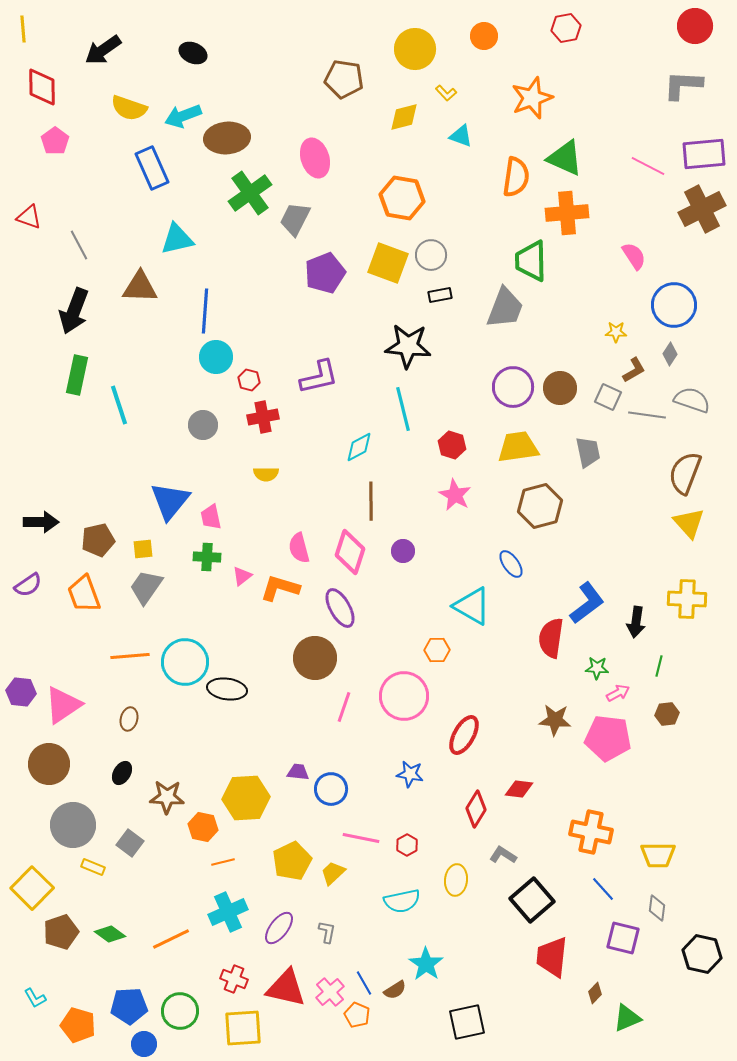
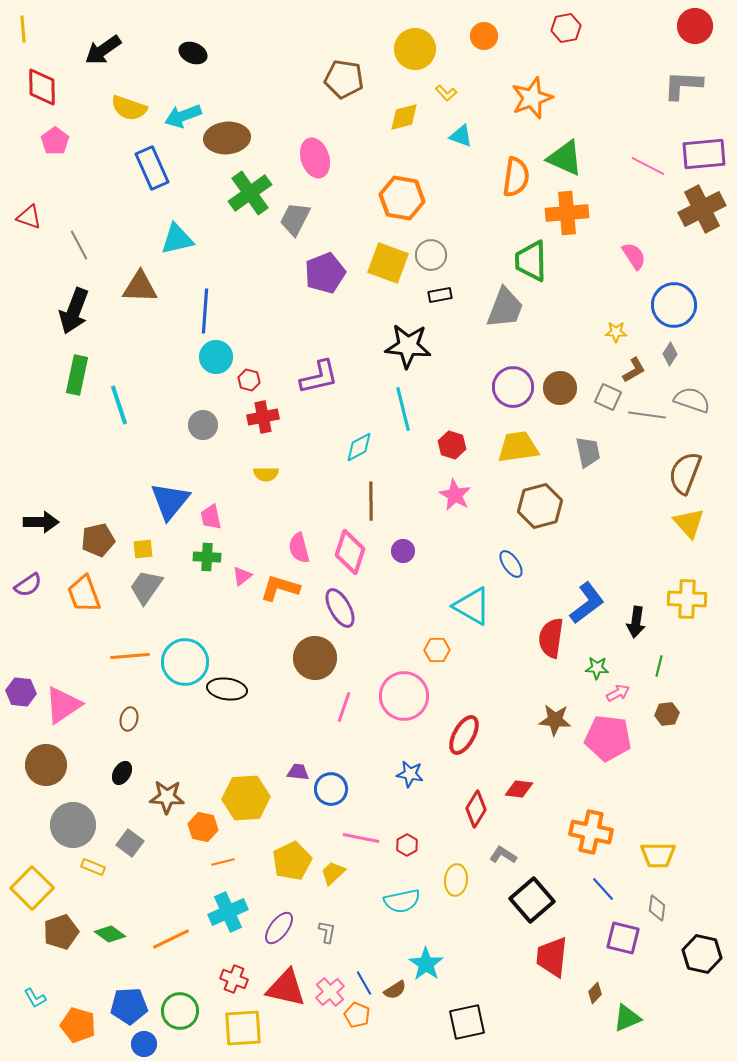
brown circle at (49, 764): moved 3 px left, 1 px down
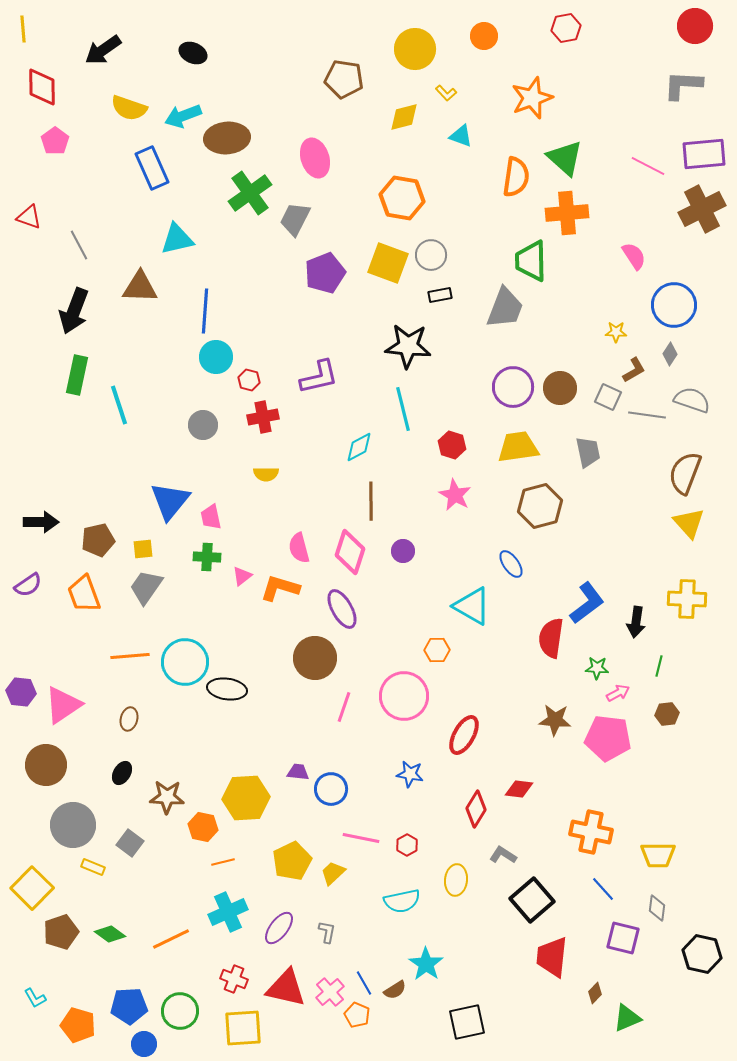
green triangle at (565, 158): rotated 18 degrees clockwise
purple ellipse at (340, 608): moved 2 px right, 1 px down
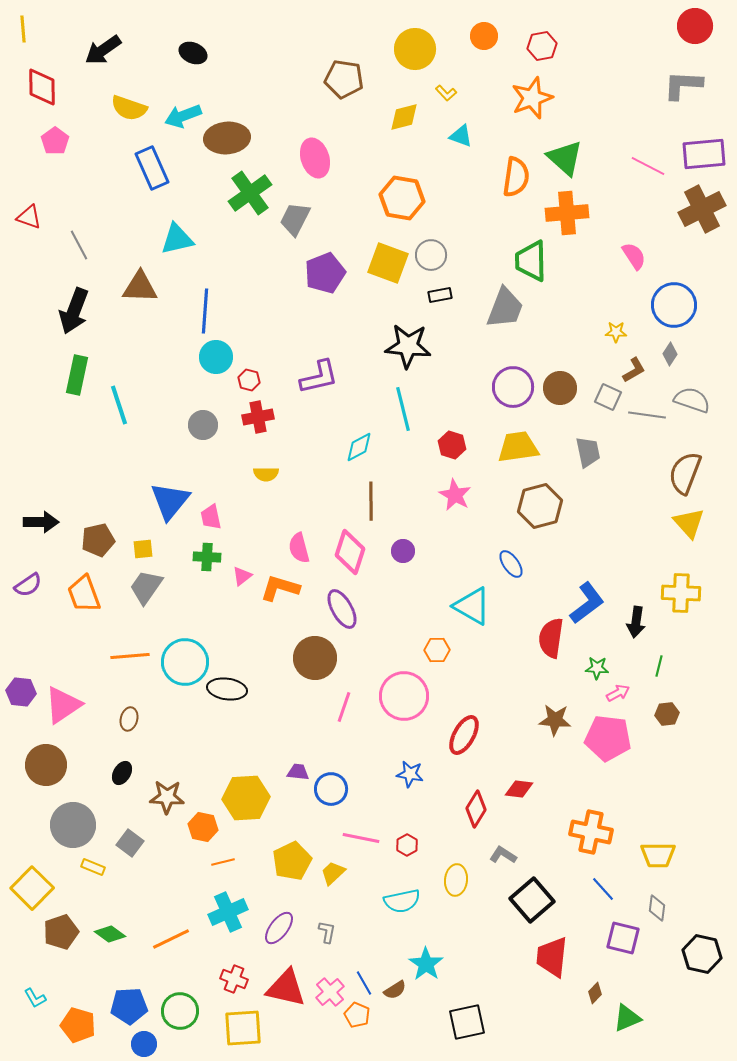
red hexagon at (566, 28): moved 24 px left, 18 px down
red cross at (263, 417): moved 5 px left
yellow cross at (687, 599): moved 6 px left, 6 px up
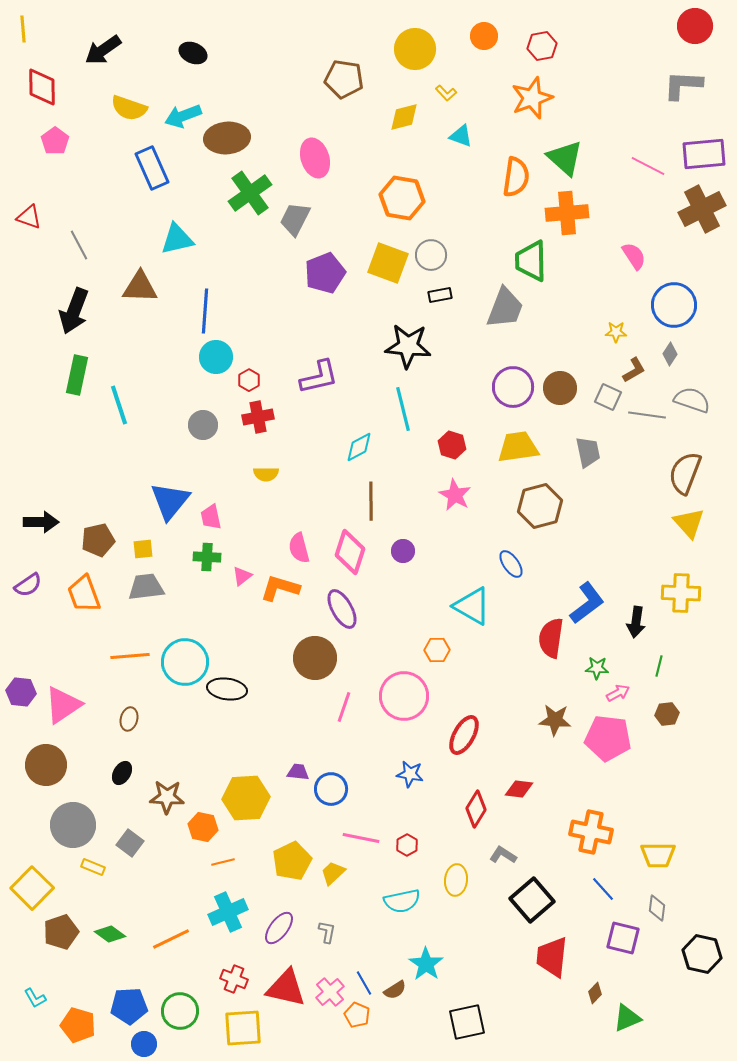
red hexagon at (249, 380): rotated 15 degrees clockwise
gray trapezoid at (146, 587): rotated 48 degrees clockwise
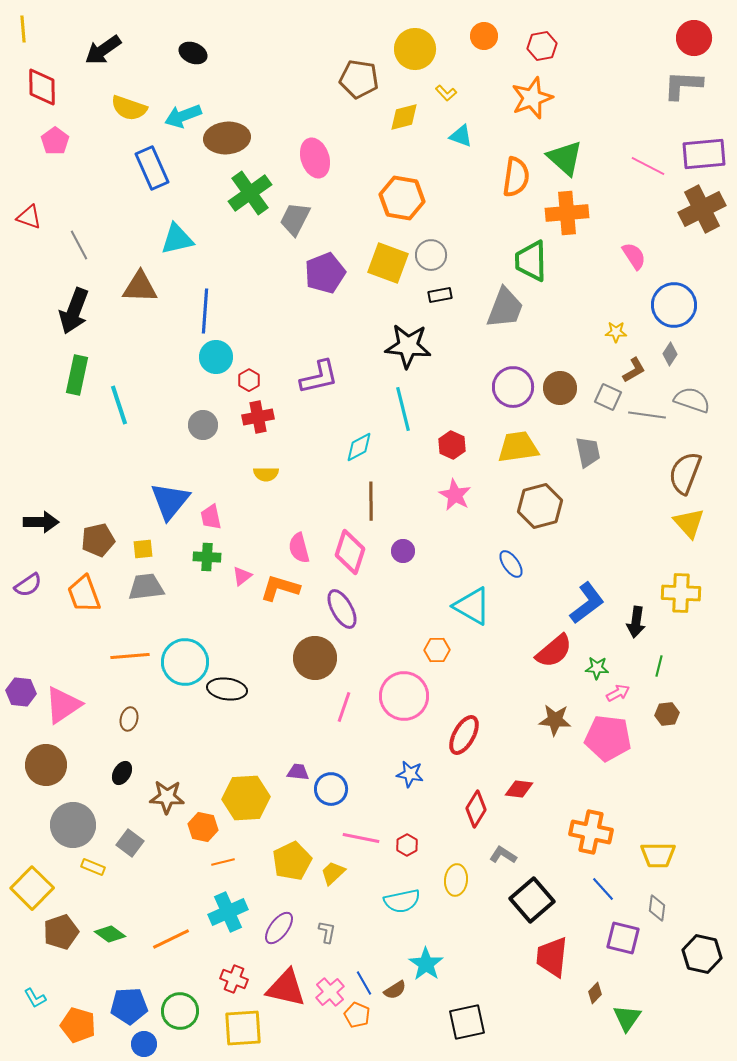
red circle at (695, 26): moved 1 px left, 12 px down
brown pentagon at (344, 79): moved 15 px right
red hexagon at (452, 445): rotated 8 degrees clockwise
red semicircle at (551, 638): moved 3 px right, 13 px down; rotated 138 degrees counterclockwise
green triangle at (627, 1018): rotated 32 degrees counterclockwise
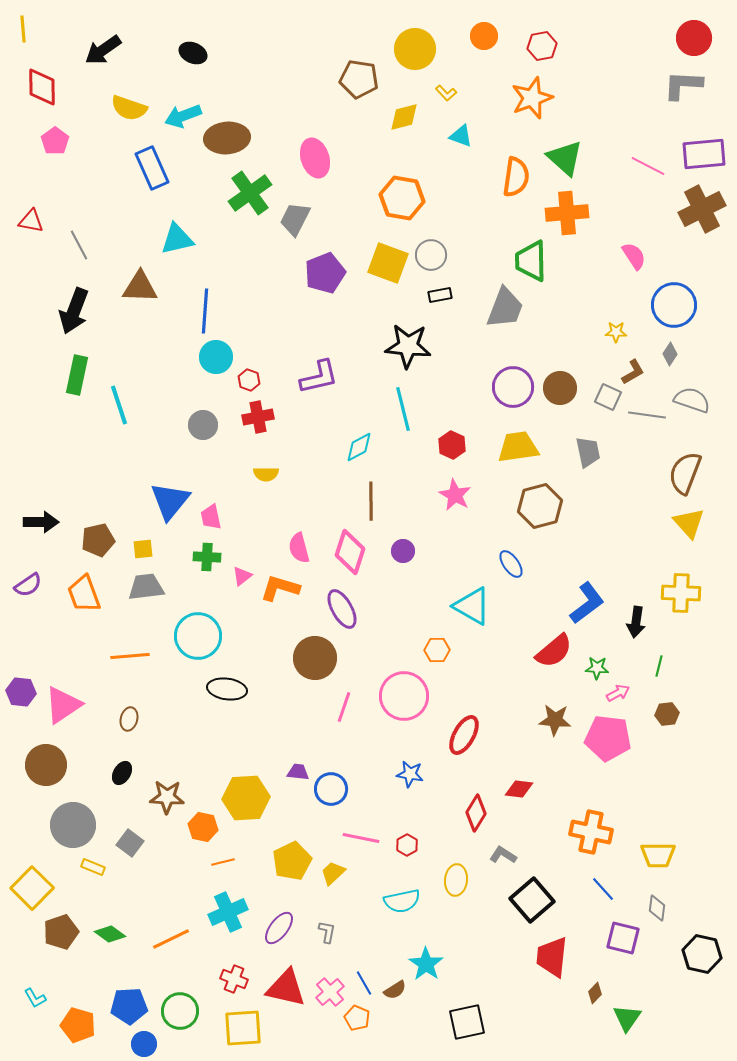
red triangle at (29, 217): moved 2 px right, 4 px down; rotated 8 degrees counterclockwise
brown L-shape at (634, 370): moved 1 px left, 2 px down
red hexagon at (249, 380): rotated 10 degrees counterclockwise
cyan circle at (185, 662): moved 13 px right, 26 px up
red diamond at (476, 809): moved 4 px down
orange pentagon at (357, 1015): moved 3 px down
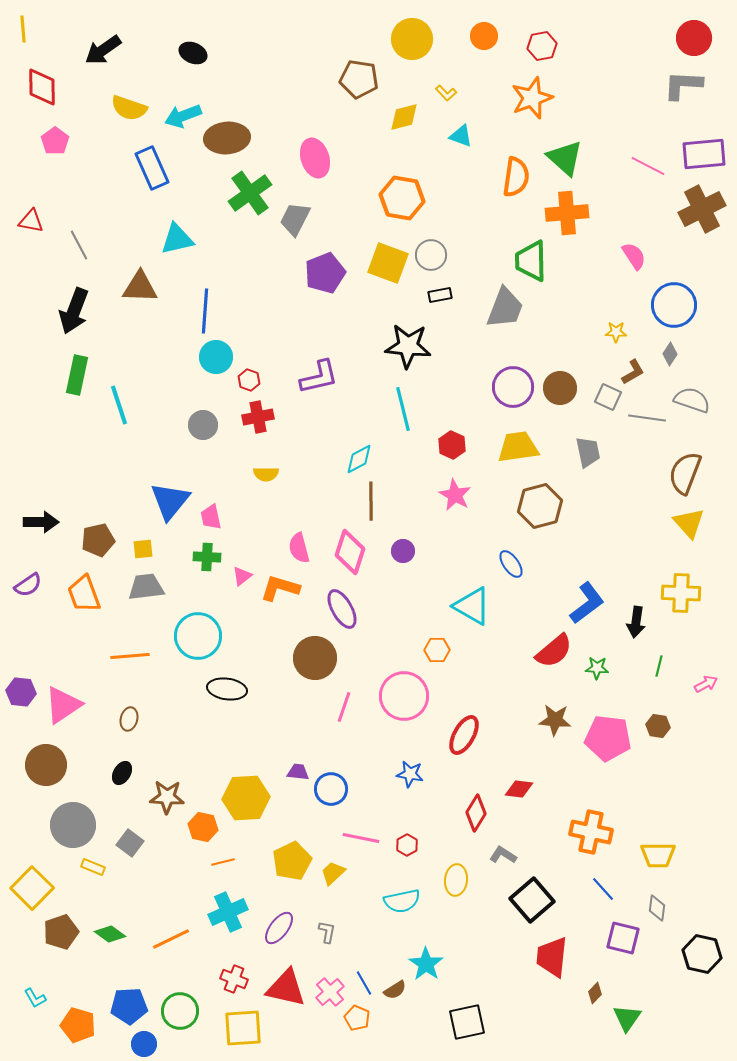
yellow circle at (415, 49): moved 3 px left, 10 px up
gray line at (647, 415): moved 3 px down
cyan diamond at (359, 447): moved 12 px down
pink arrow at (618, 693): moved 88 px right, 9 px up
brown hexagon at (667, 714): moved 9 px left, 12 px down; rotated 15 degrees clockwise
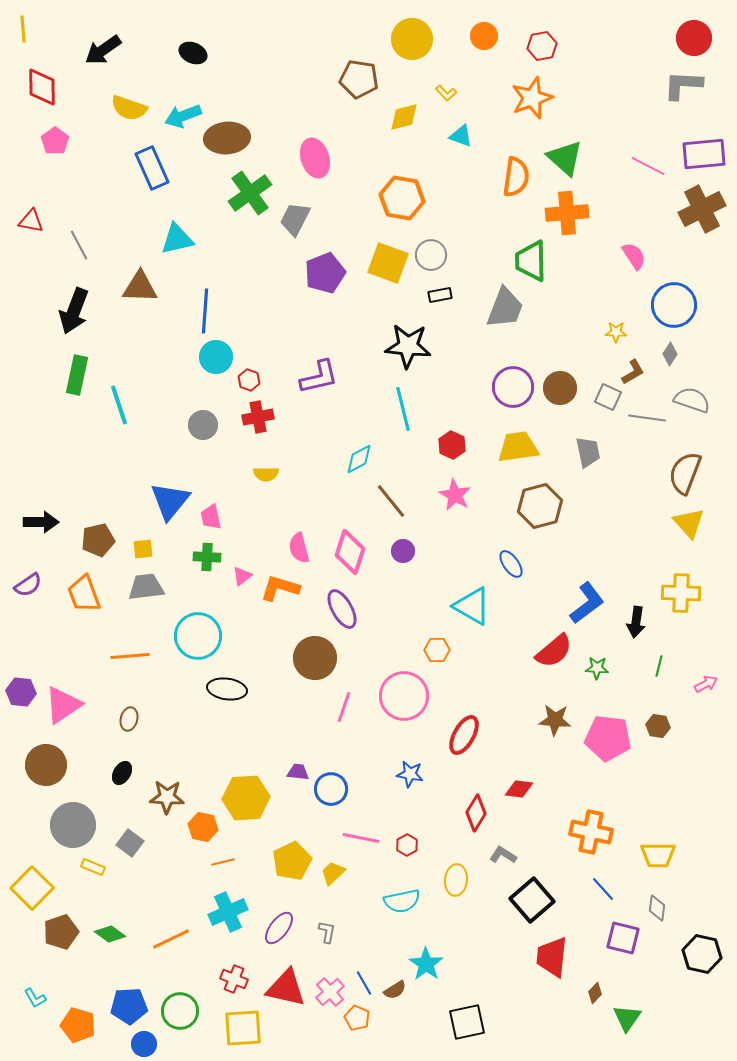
brown line at (371, 501): moved 20 px right; rotated 39 degrees counterclockwise
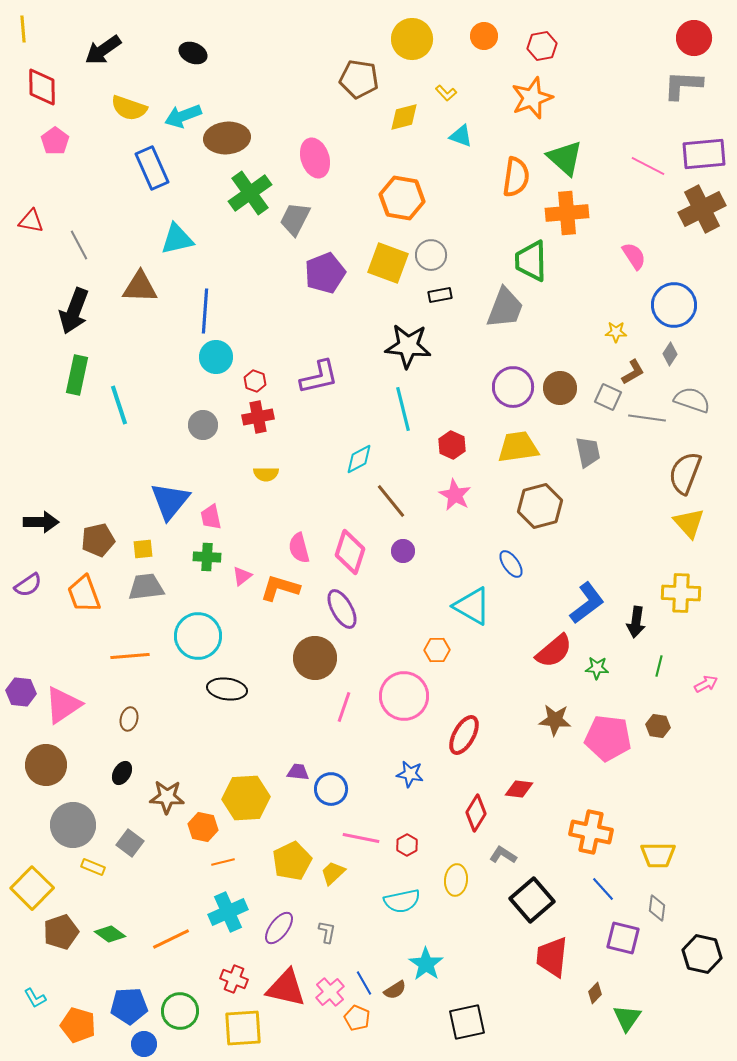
red hexagon at (249, 380): moved 6 px right, 1 px down
